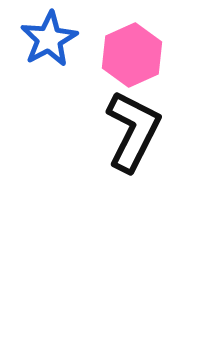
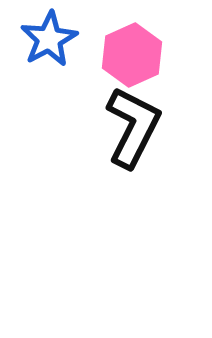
black L-shape: moved 4 px up
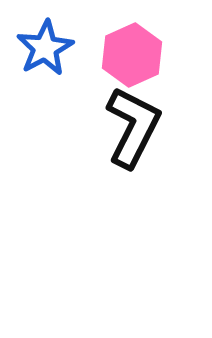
blue star: moved 4 px left, 9 px down
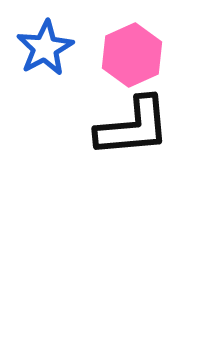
black L-shape: rotated 58 degrees clockwise
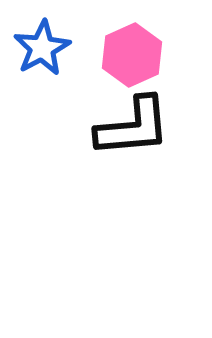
blue star: moved 3 px left
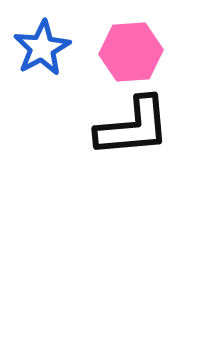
pink hexagon: moved 1 px left, 3 px up; rotated 20 degrees clockwise
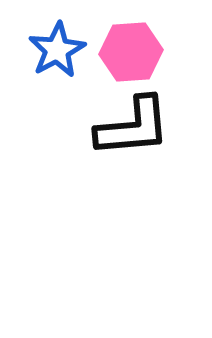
blue star: moved 15 px right, 2 px down
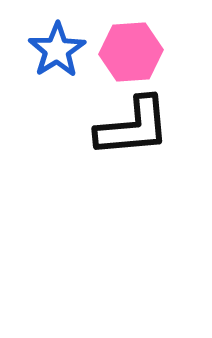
blue star: rotated 4 degrees counterclockwise
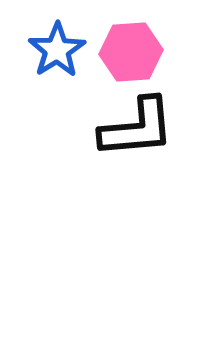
black L-shape: moved 4 px right, 1 px down
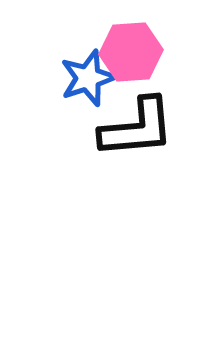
blue star: moved 31 px right, 28 px down; rotated 14 degrees clockwise
